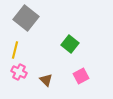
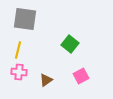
gray square: moved 1 px left, 1 px down; rotated 30 degrees counterclockwise
yellow line: moved 3 px right
pink cross: rotated 21 degrees counterclockwise
brown triangle: rotated 40 degrees clockwise
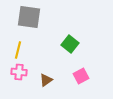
gray square: moved 4 px right, 2 px up
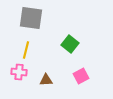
gray square: moved 2 px right, 1 px down
yellow line: moved 8 px right
brown triangle: rotated 32 degrees clockwise
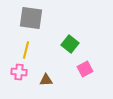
pink square: moved 4 px right, 7 px up
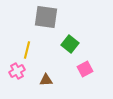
gray square: moved 15 px right, 1 px up
yellow line: moved 1 px right
pink cross: moved 2 px left, 1 px up; rotated 35 degrees counterclockwise
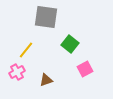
yellow line: moved 1 px left; rotated 24 degrees clockwise
pink cross: moved 1 px down
brown triangle: rotated 16 degrees counterclockwise
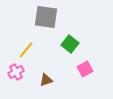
pink cross: moved 1 px left
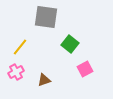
yellow line: moved 6 px left, 3 px up
brown triangle: moved 2 px left
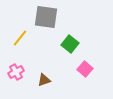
yellow line: moved 9 px up
pink square: rotated 21 degrees counterclockwise
